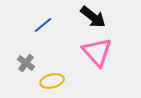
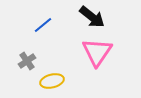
black arrow: moved 1 px left
pink triangle: rotated 16 degrees clockwise
gray cross: moved 1 px right, 2 px up; rotated 18 degrees clockwise
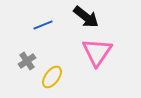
black arrow: moved 6 px left
blue line: rotated 18 degrees clockwise
yellow ellipse: moved 4 px up; rotated 40 degrees counterclockwise
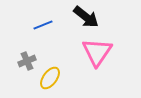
gray cross: rotated 12 degrees clockwise
yellow ellipse: moved 2 px left, 1 px down
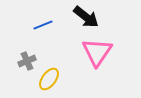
yellow ellipse: moved 1 px left, 1 px down
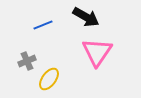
black arrow: rotated 8 degrees counterclockwise
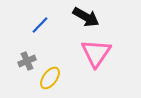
blue line: moved 3 px left; rotated 24 degrees counterclockwise
pink triangle: moved 1 px left, 1 px down
yellow ellipse: moved 1 px right, 1 px up
